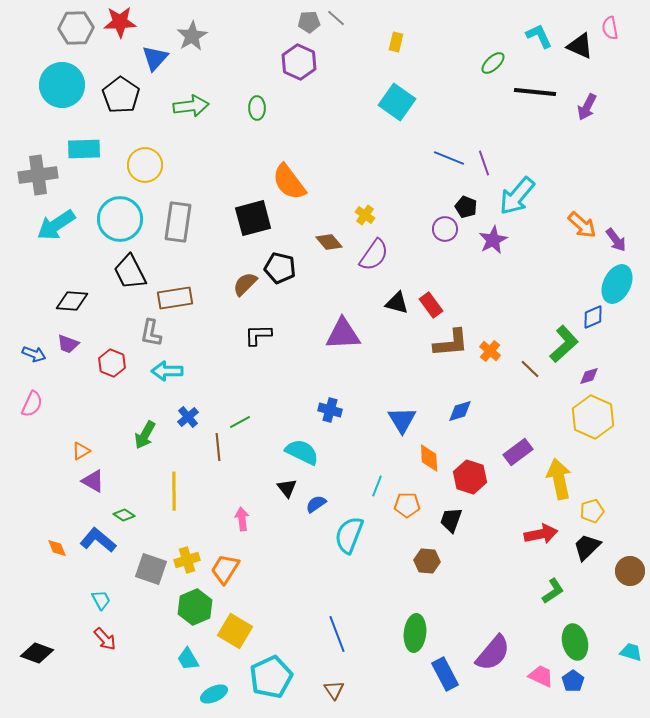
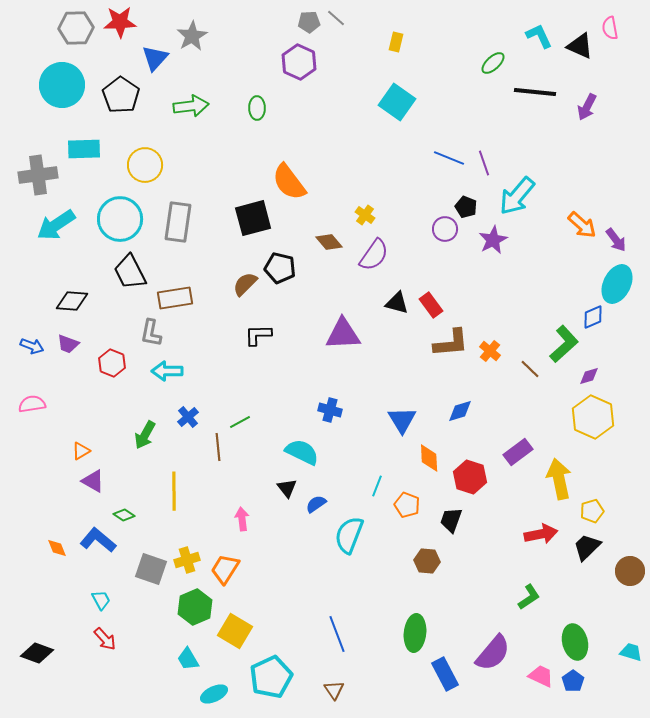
blue arrow at (34, 354): moved 2 px left, 8 px up
pink semicircle at (32, 404): rotated 124 degrees counterclockwise
orange pentagon at (407, 505): rotated 20 degrees clockwise
green L-shape at (553, 591): moved 24 px left, 6 px down
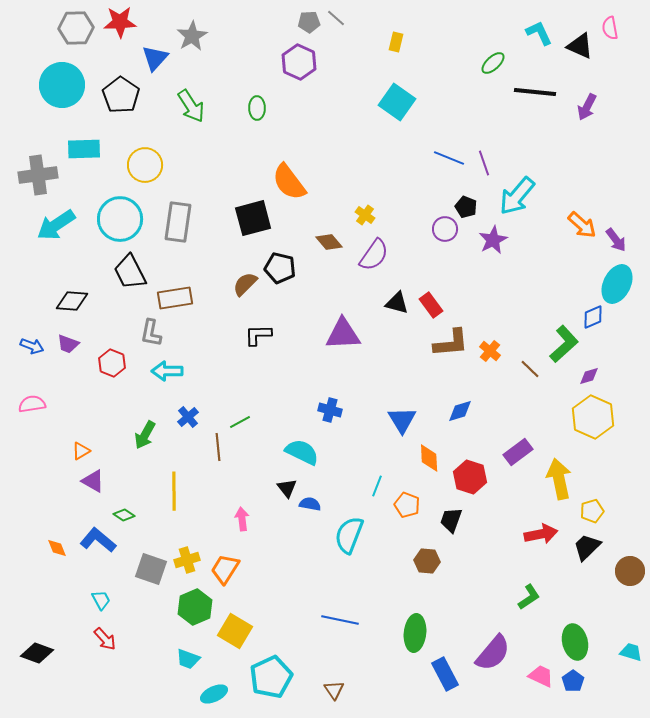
cyan L-shape at (539, 36): moved 3 px up
green arrow at (191, 106): rotated 64 degrees clockwise
blue semicircle at (316, 504): moved 6 px left; rotated 45 degrees clockwise
blue line at (337, 634): moved 3 px right, 14 px up; rotated 57 degrees counterclockwise
cyan trapezoid at (188, 659): rotated 40 degrees counterclockwise
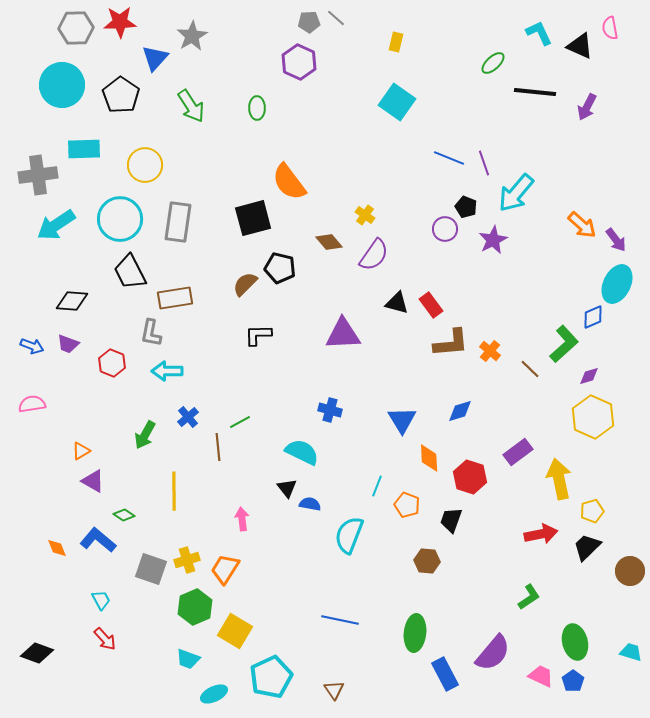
cyan arrow at (517, 196): moved 1 px left, 3 px up
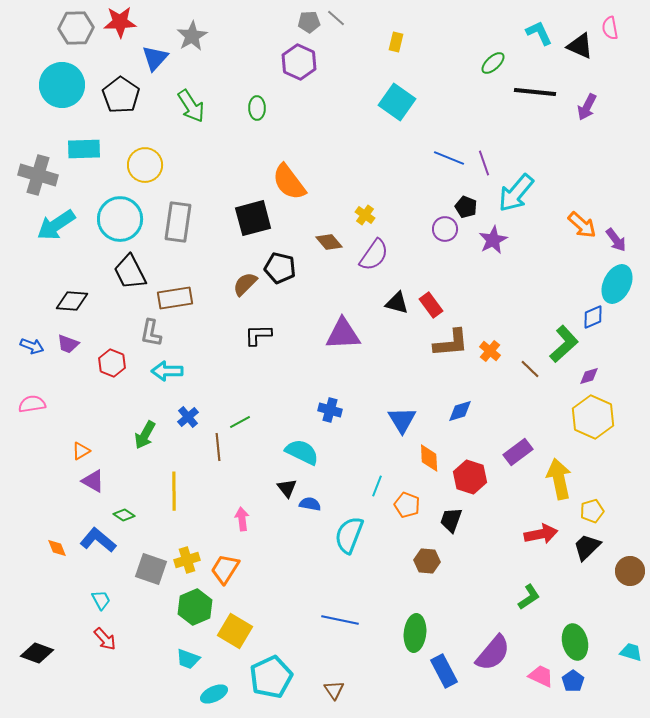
gray cross at (38, 175): rotated 24 degrees clockwise
blue rectangle at (445, 674): moved 1 px left, 3 px up
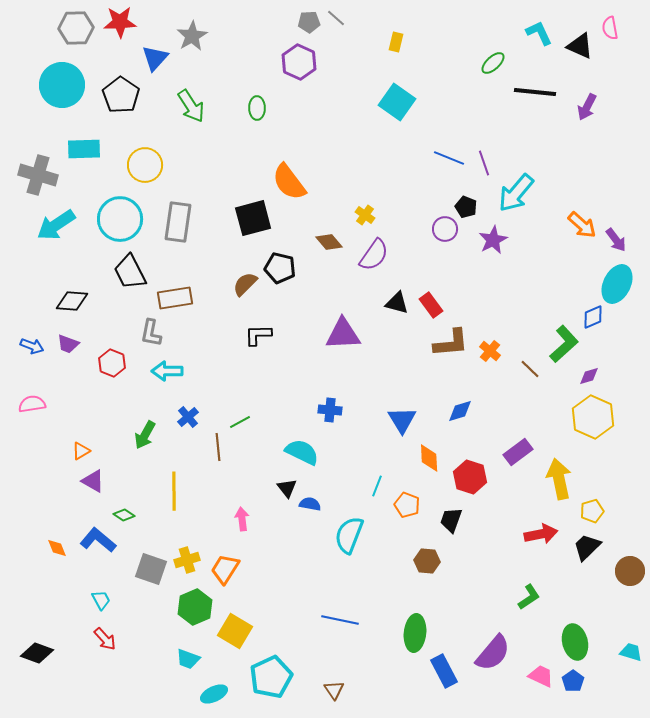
blue cross at (330, 410): rotated 10 degrees counterclockwise
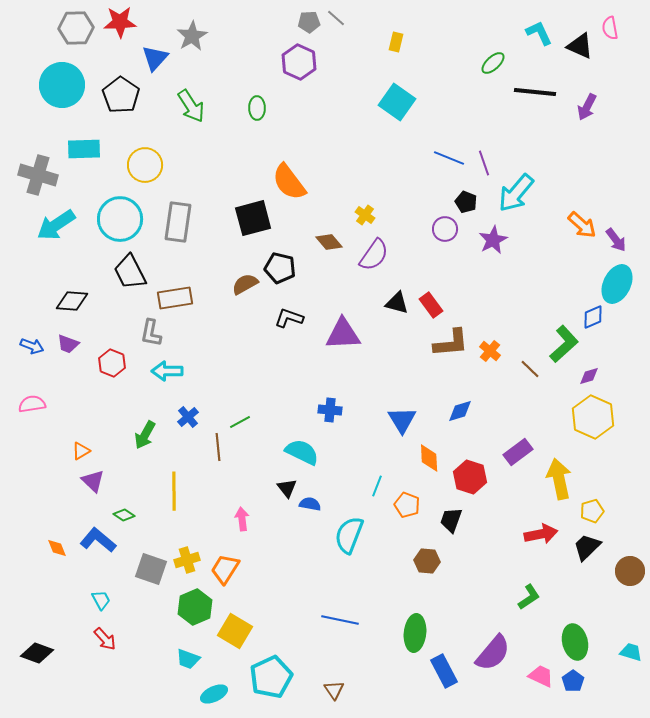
black pentagon at (466, 207): moved 5 px up
brown semicircle at (245, 284): rotated 16 degrees clockwise
black L-shape at (258, 335): moved 31 px right, 17 px up; rotated 20 degrees clockwise
purple triangle at (93, 481): rotated 15 degrees clockwise
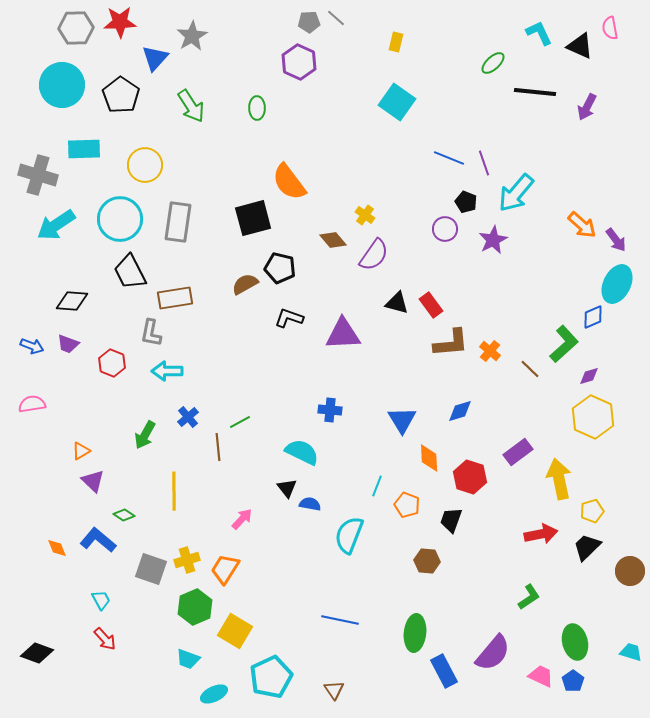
brown diamond at (329, 242): moved 4 px right, 2 px up
pink arrow at (242, 519): rotated 50 degrees clockwise
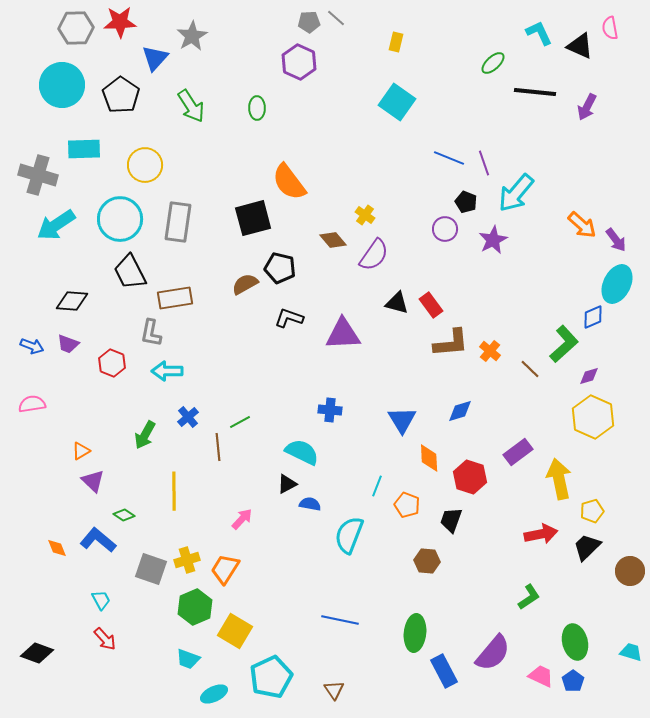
black triangle at (287, 488): moved 4 px up; rotated 40 degrees clockwise
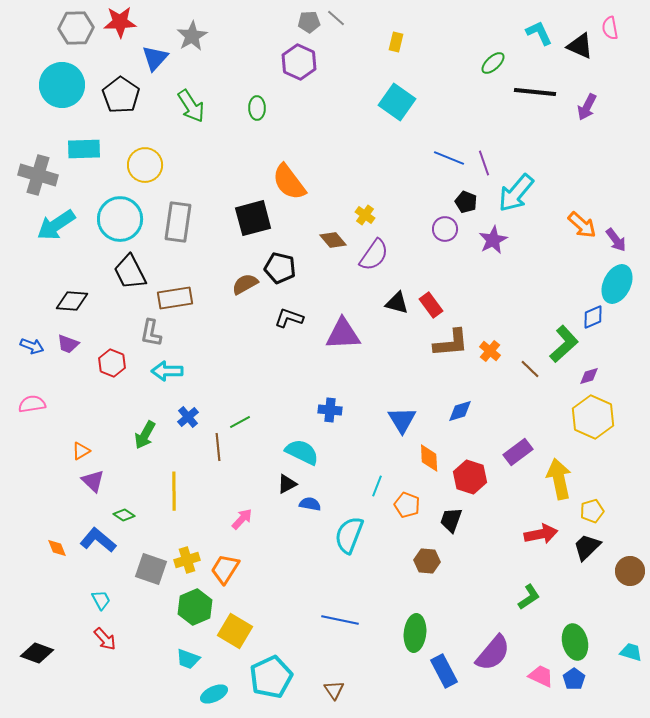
blue pentagon at (573, 681): moved 1 px right, 2 px up
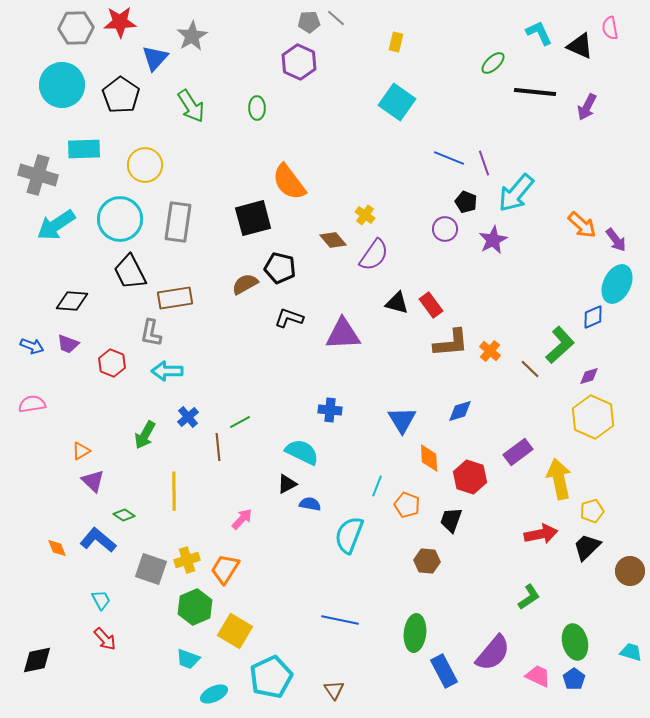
green L-shape at (564, 344): moved 4 px left, 1 px down
black diamond at (37, 653): moved 7 px down; rotated 32 degrees counterclockwise
pink trapezoid at (541, 676): moved 3 px left
